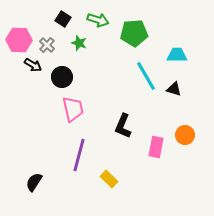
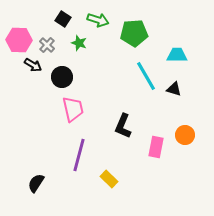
black semicircle: moved 2 px right, 1 px down
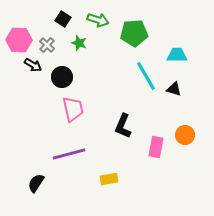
purple line: moved 10 px left, 1 px up; rotated 60 degrees clockwise
yellow rectangle: rotated 54 degrees counterclockwise
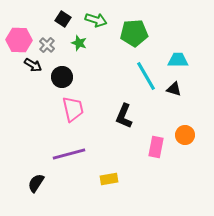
green arrow: moved 2 px left
cyan trapezoid: moved 1 px right, 5 px down
black L-shape: moved 1 px right, 10 px up
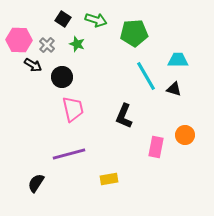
green star: moved 2 px left, 1 px down
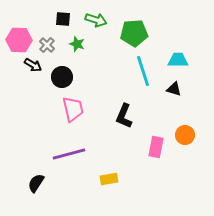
black square: rotated 28 degrees counterclockwise
cyan line: moved 3 px left, 5 px up; rotated 12 degrees clockwise
